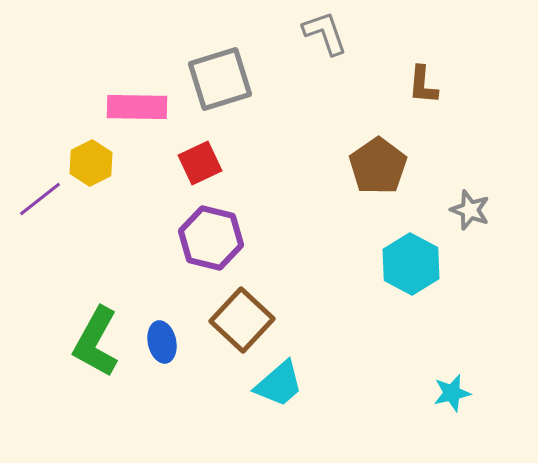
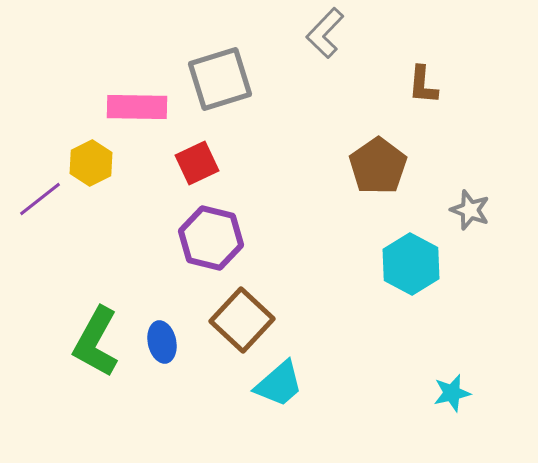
gray L-shape: rotated 117 degrees counterclockwise
red square: moved 3 px left
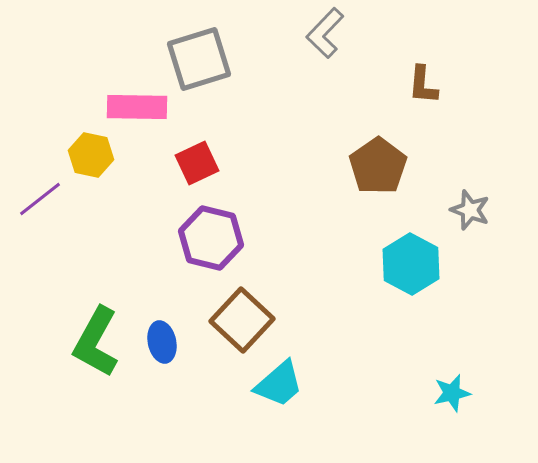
gray square: moved 21 px left, 20 px up
yellow hexagon: moved 8 px up; rotated 21 degrees counterclockwise
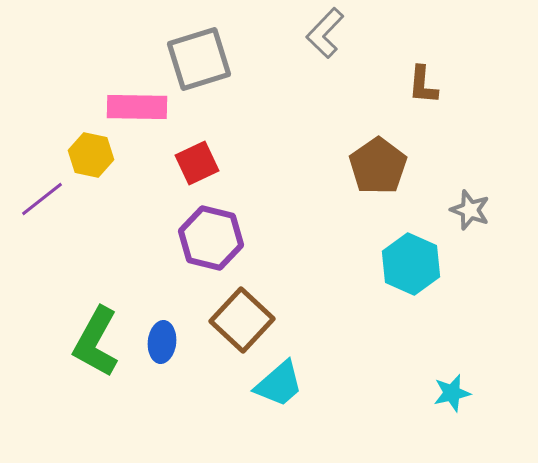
purple line: moved 2 px right
cyan hexagon: rotated 4 degrees counterclockwise
blue ellipse: rotated 18 degrees clockwise
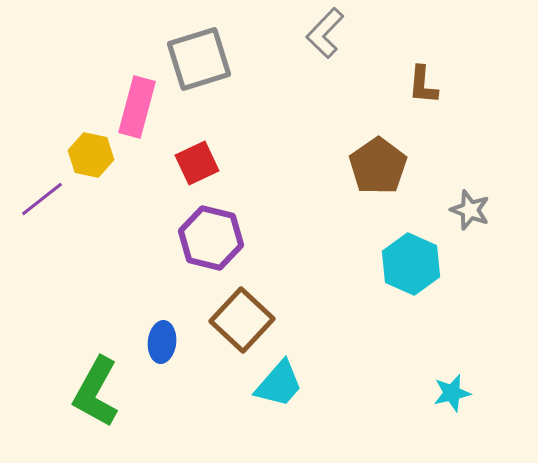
pink rectangle: rotated 76 degrees counterclockwise
green L-shape: moved 50 px down
cyan trapezoid: rotated 8 degrees counterclockwise
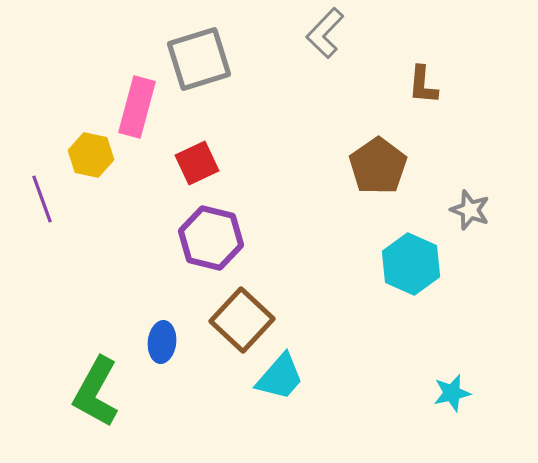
purple line: rotated 72 degrees counterclockwise
cyan trapezoid: moved 1 px right, 7 px up
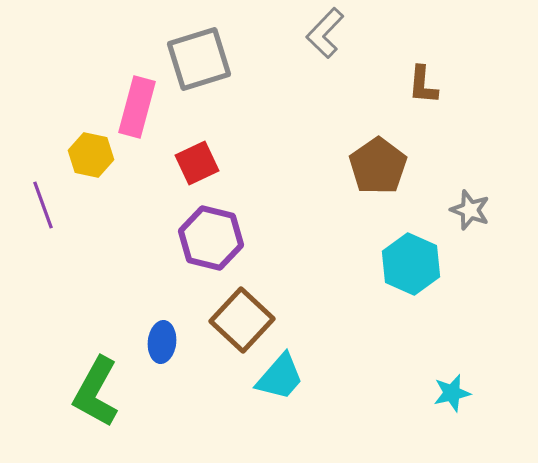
purple line: moved 1 px right, 6 px down
